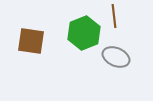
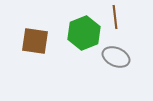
brown line: moved 1 px right, 1 px down
brown square: moved 4 px right
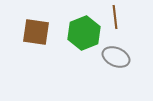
brown square: moved 1 px right, 9 px up
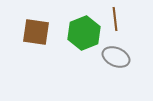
brown line: moved 2 px down
